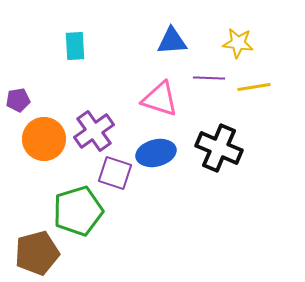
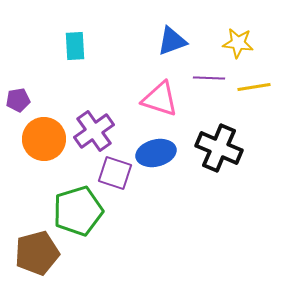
blue triangle: rotated 16 degrees counterclockwise
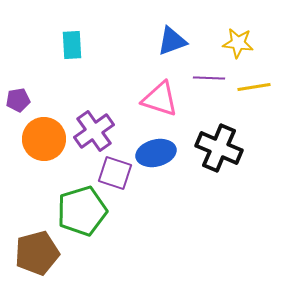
cyan rectangle: moved 3 px left, 1 px up
green pentagon: moved 4 px right
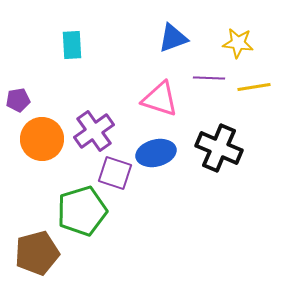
blue triangle: moved 1 px right, 3 px up
orange circle: moved 2 px left
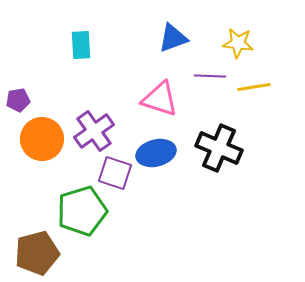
cyan rectangle: moved 9 px right
purple line: moved 1 px right, 2 px up
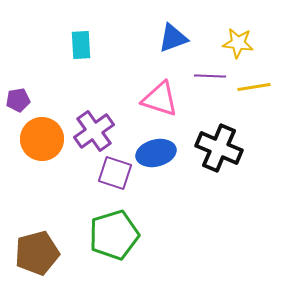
green pentagon: moved 32 px right, 24 px down
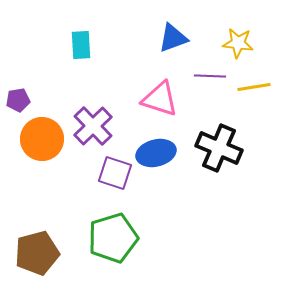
purple cross: moved 1 px left, 5 px up; rotated 9 degrees counterclockwise
green pentagon: moved 1 px left, 3 px down
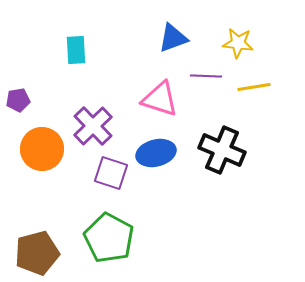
cyan rectangle: moved 5 px left, 5 px down
purple line: moved 4 px left
orange circle: moved 10 px down
black cross: moved 3 px right, 2 px down
purple square: moved 4 px left
green pentagon: moved 4 px left; rotated 27 degrees counterclockwise
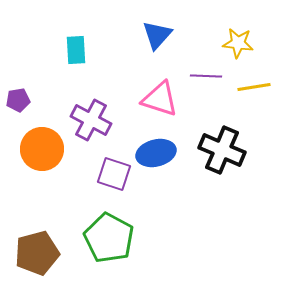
blue triangle: moved 16 px left, 3 px up; rotated 28 degrees counterclockwise
purple cross: moved 2 px left, 6 px up; rotated 18 degrees counterclockwise
purple square: moved 3 px right, 1 px down
